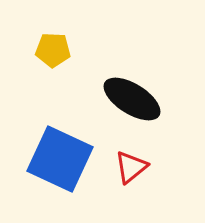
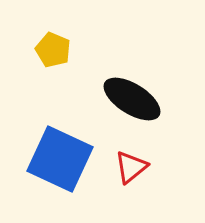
yellow pentagon: rotated 20 degrees clockwise
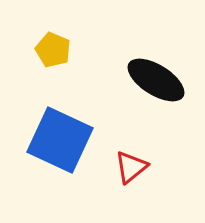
black ellipse: moved 24 px right, 19 px up
blue square: moved 19 px up
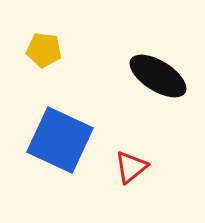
yellow pentagon: moved 9 px left; rotated 16 degrees counterclockwise
black ellipse: moved 2 px right, 4 px up
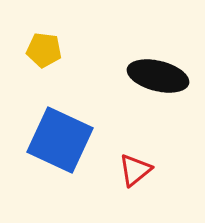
black ellipse: rotated 18 degrees counterclockwise
red triangle: moved 4 px right, 3 px down
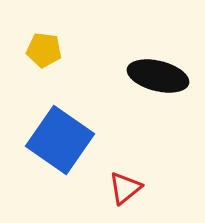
blue square: rotated 10 degrees clockwise
red triangle: moved 10 px left, 18 px down
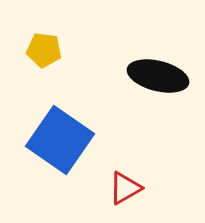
red triangle: rotated 9 degrees clockwise
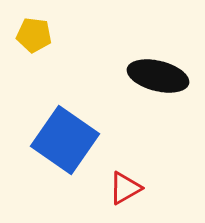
yellow pentagon: moved 10 px left, 15 px up
blue square: moved 5 px right
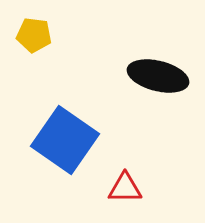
red triangle: rotated 30 degrees clockwise
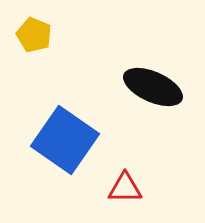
yellow pentagon: rotated 16 degrees clockwise
black ellipse: moved 5 px left, 11 px down; rotated 10 degrees clockwise
